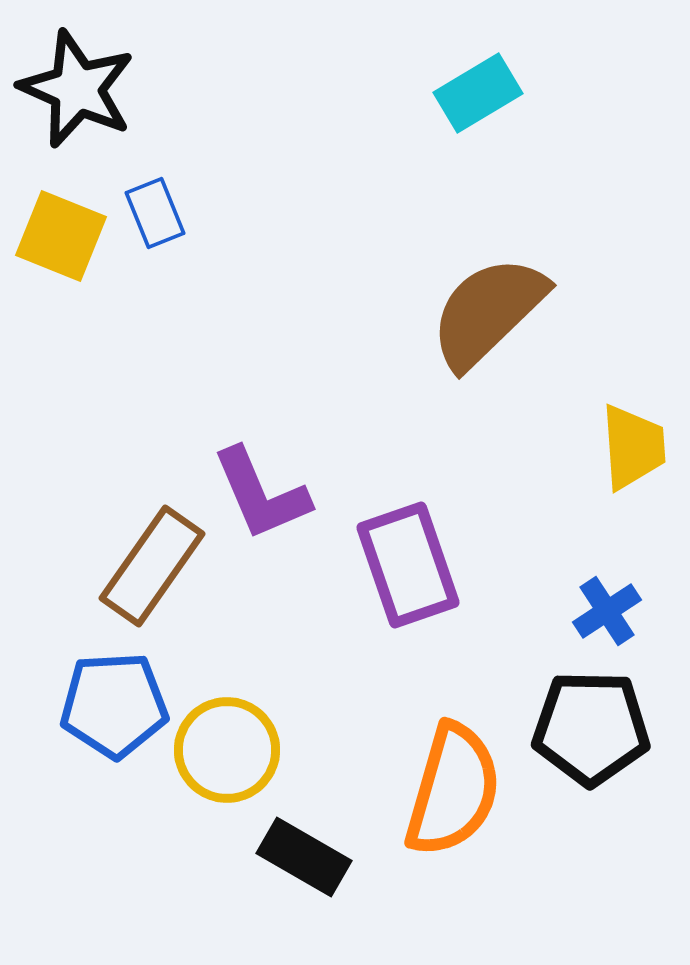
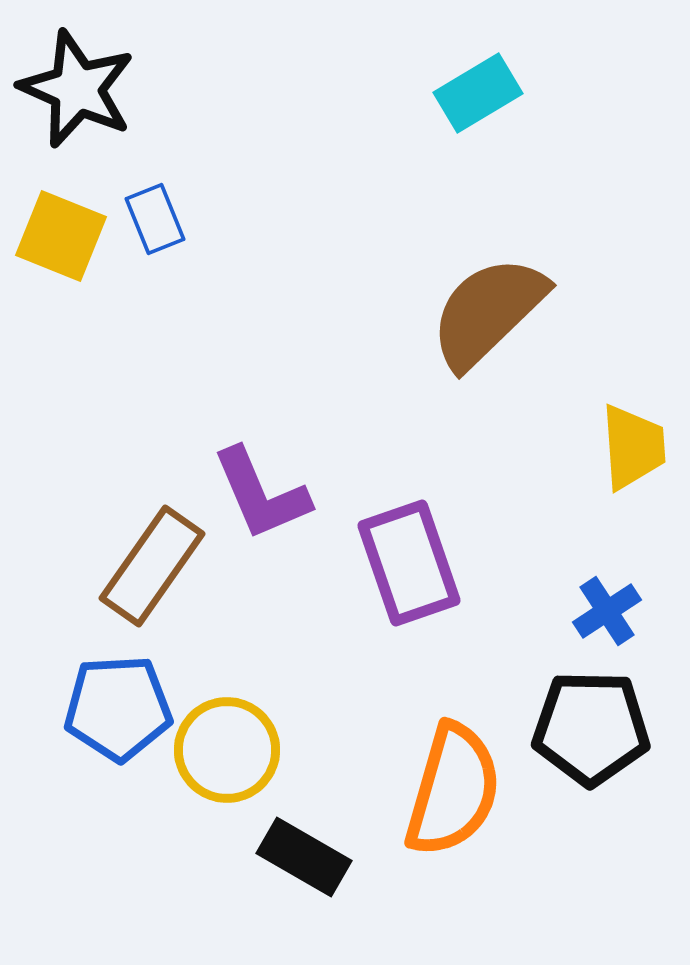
blue rectangle: moved 6 px down
purple rectangle: moved 1 px right, 2 px up
blue pentagon: moved 4 px right, 3 px down
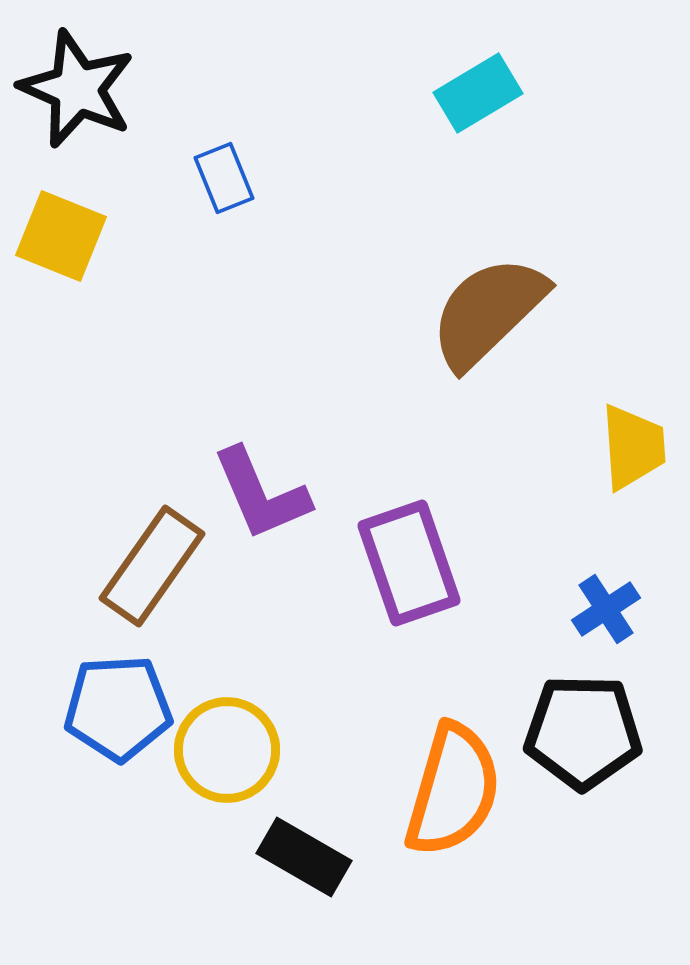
blue rectangle: moved 69 px right, 41 px up
blue cross: moved 1 px left, 2 px up
black pentagon: moved 8 px left, 4 px down
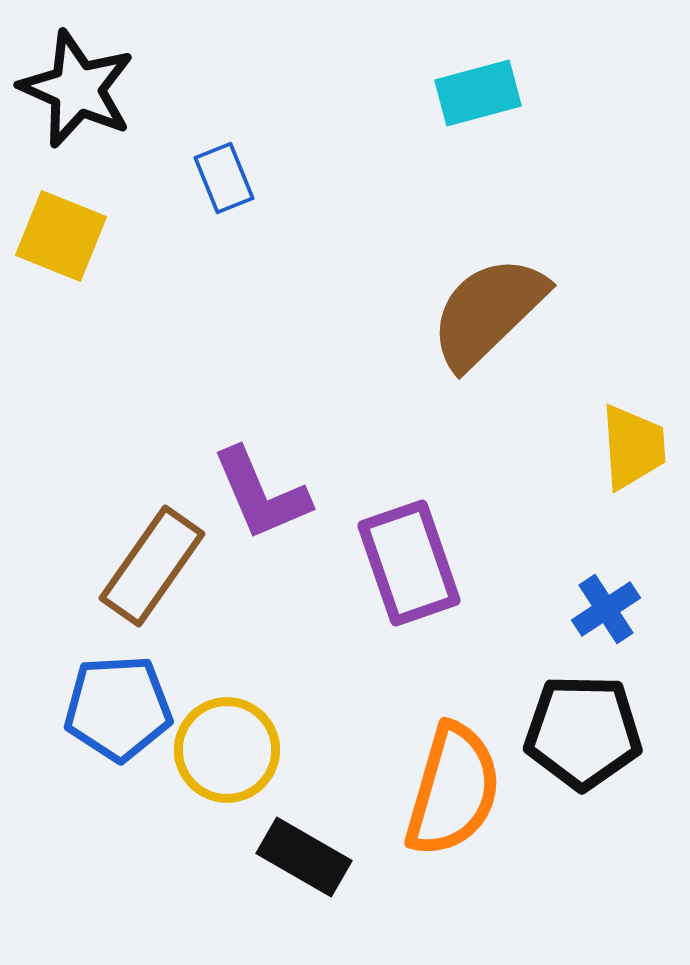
cyan rectangle: rotated 16 degrees clockwise
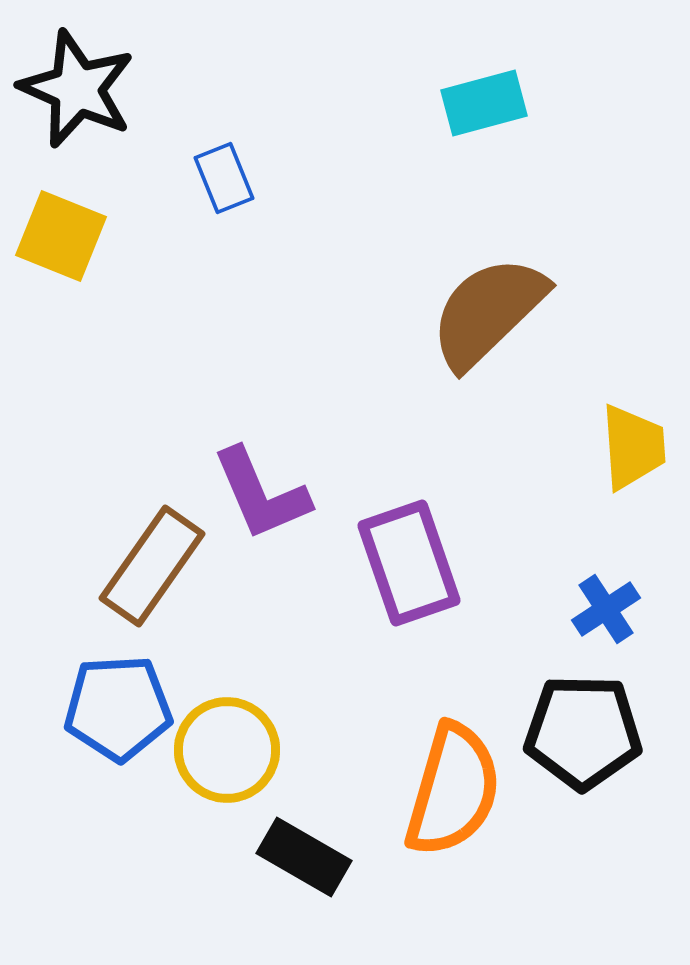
cyan rectangle: moved 6 px right, 10 px down
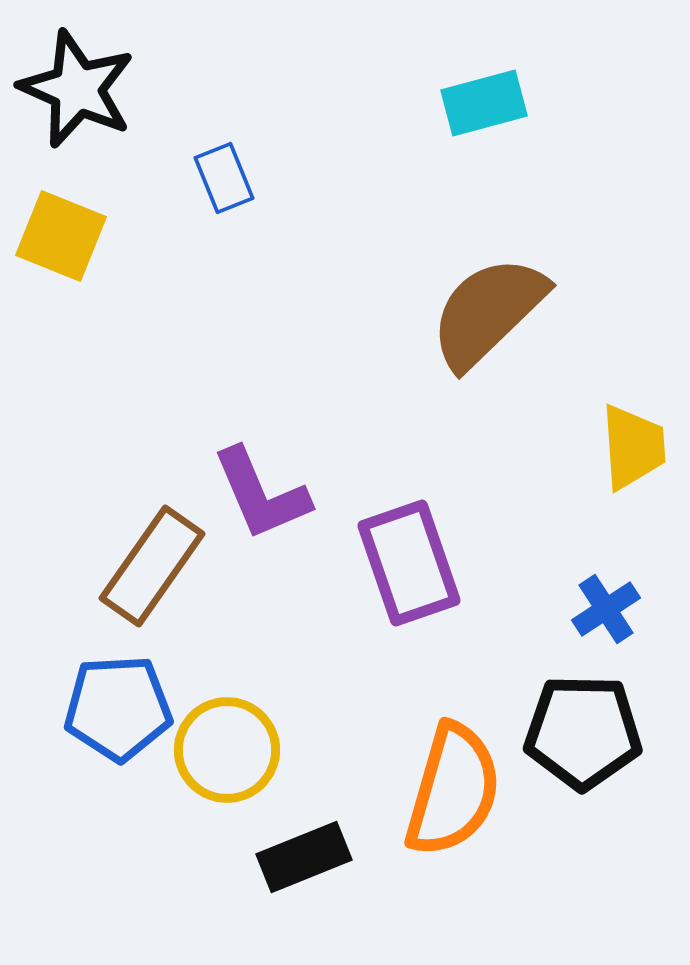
black rectangle: rotated 52 degrees counterclockwise
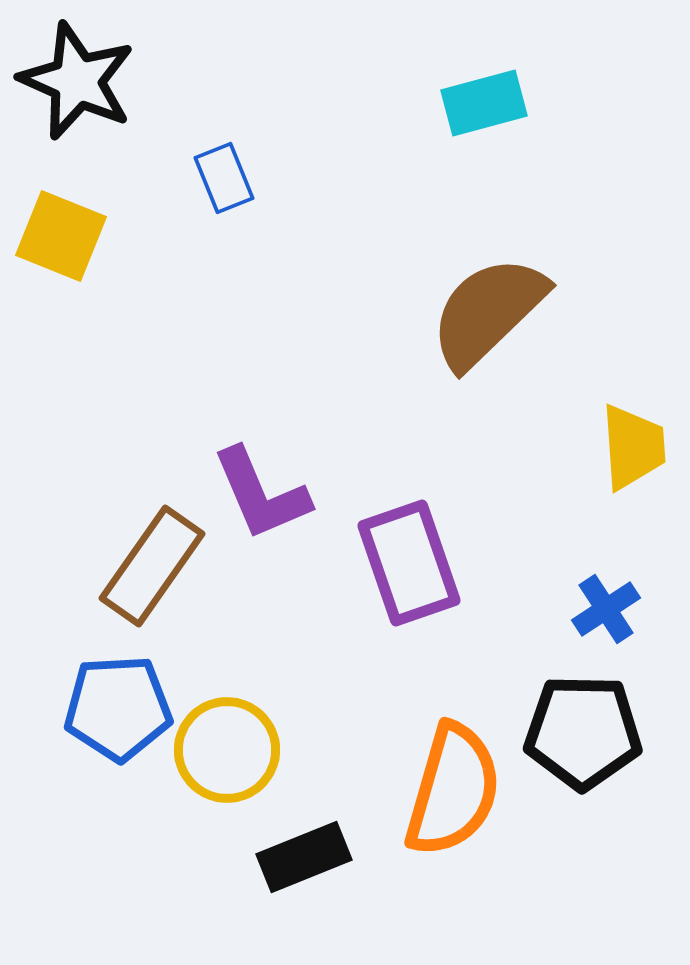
black star: moved 8 px up
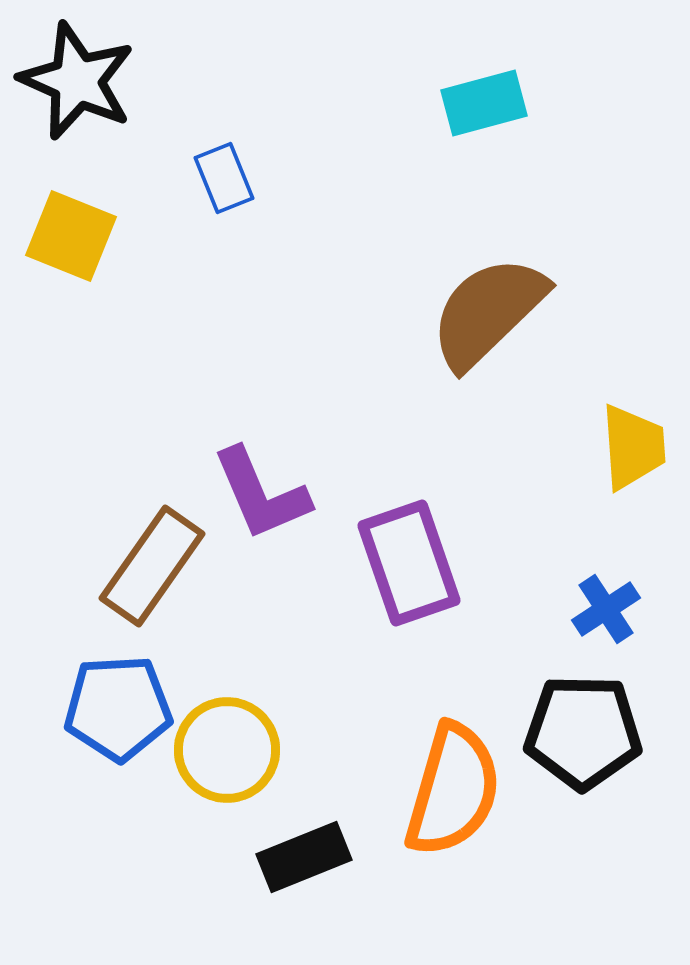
yellow square: moved 10 px right
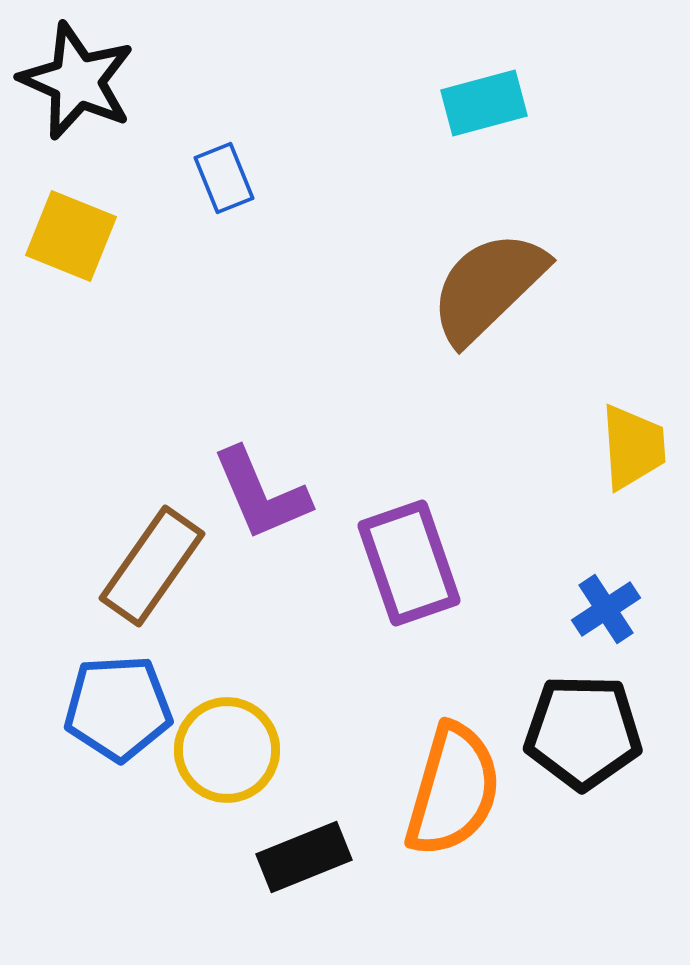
brown semicircle: moved 25 px up
